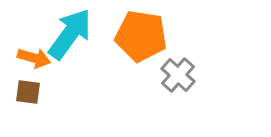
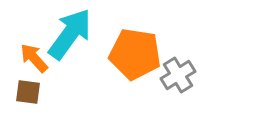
orange pentagon: moved 6 px left, 18 px down
orange arrow: rotated 148 degrees counterclockwise
gray cross: rotated 16 degrees clockwise
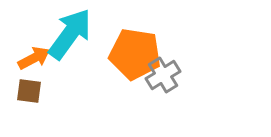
orange arrow: rotated 104 degrees clockwise
gray cross: moved 15 px left
brown square: moved 1 px right, 1 px up
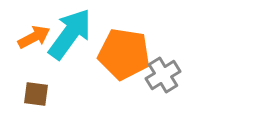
orange pentagon: moved 11 px left
orange arrow: moved 21 px up
brown square: moved 7 px right, 3 px down
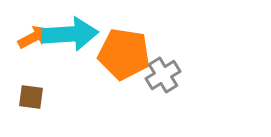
cyan arrow: rotated 50 degrees clockwise
brown square: moved 5 px left, 3 px down
